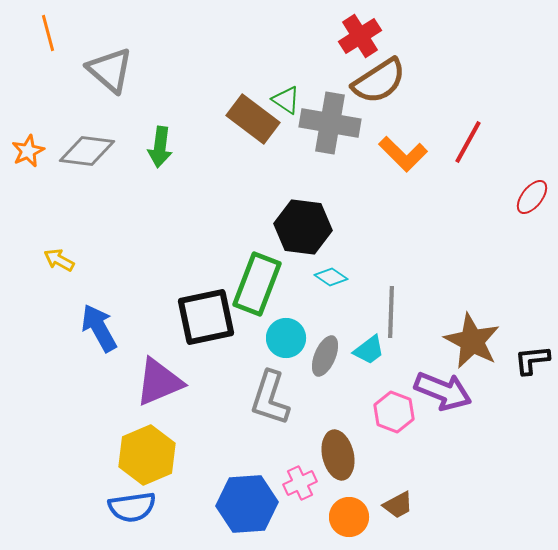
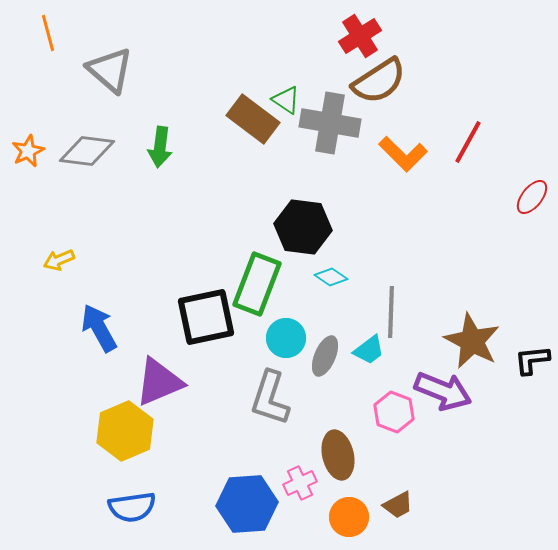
yellow arrow: rotated 52 degrees counterclockwise
yellow hexagon: moved 22 px left, 24 px up
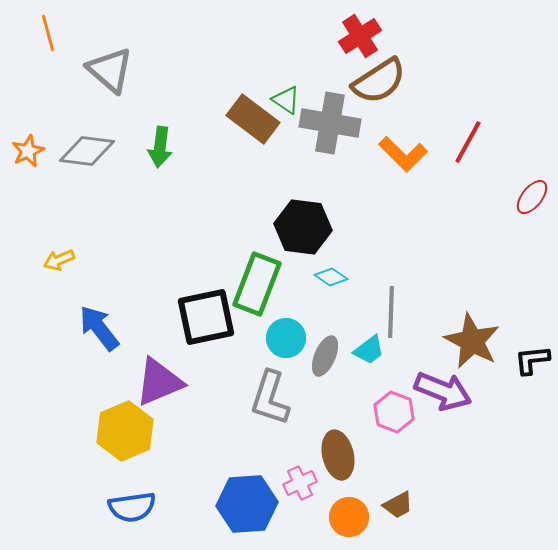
blue arrow: rotated 9 degrees counterclockwise
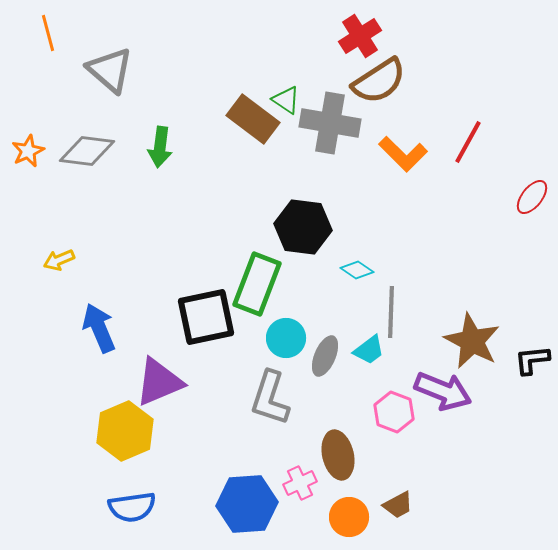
cyan diamond: moved 26 px right, 7 px up
blue arrow: rotated 15 degrees clockwise
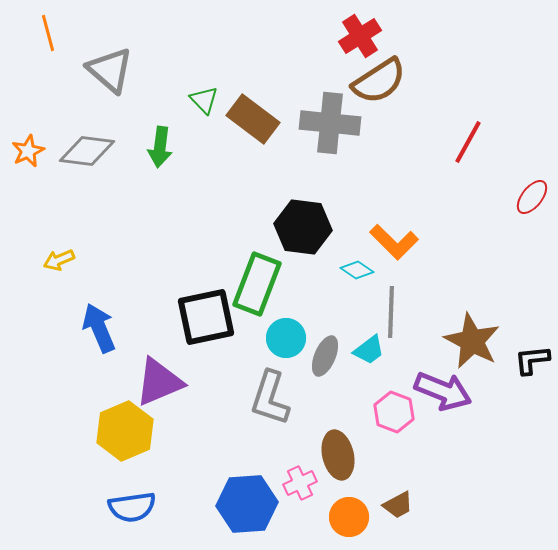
green triangle: moved 82 px left; rotated 12 degrees clockwise
gray cross: rotated 4 degrees counterclockwise
orange L-shape: moved 9 px left, 88 px down
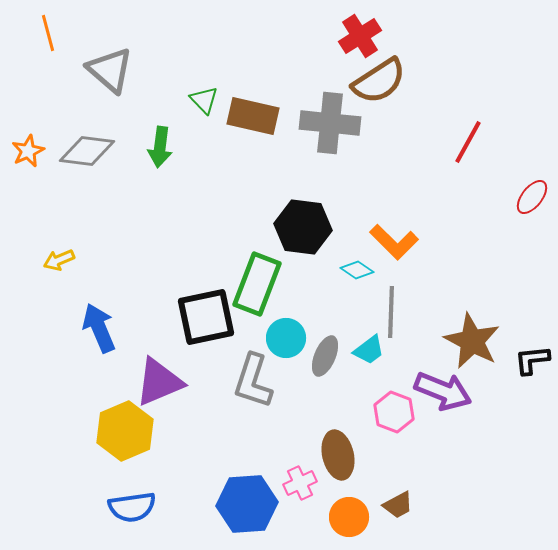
brown rectangle: moved 3 px up; rotated 24 degrees counterclockwise
gray L-shape: moved 17 px left, 17 px up
